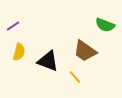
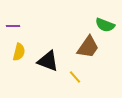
purple line: rotated 32 degrees clockwise
brown trapezoid: moved 3 px right, 4 px up; rotated 90 degrees counterclockwise
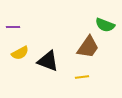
purple line: moved 1 px down
yellow semicircle: moved 1 px right, 1 px down; rotated 48 degrees clockwise
yellow line: moved 7 px right; rotated 56 degrees counterclockwise
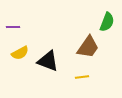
green semicircle: moved 2 px right, 3 px up; rotated 90 degrees counterclockwise
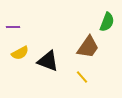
yellow line: rotated 56 degrees clockwise
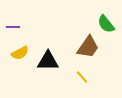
green semicircle: moved 1 px left, 2 px down; rotated 120 degrees clockwise
black triangle: rotated 20 degrees counterclockwise
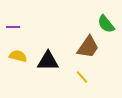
yellow semicircle: moved 2 px left, 3 px down; rotated 138 degrees counterclockwise
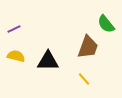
purple line: moved 1 px right, 2 px down; rotated 24 degrees counterclockwise
brown trapezoid: rotated 15 degrees counterclockwise
yellow semicircle: moved 2 px left
yellow line: moved 2 px right, 2 px down
